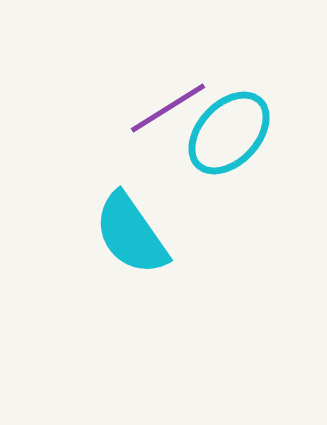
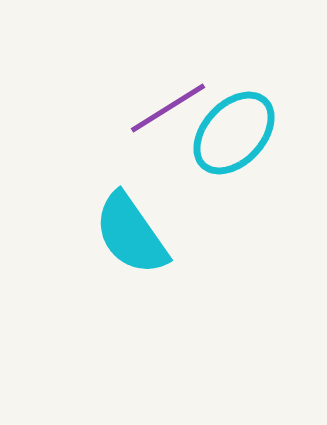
cyan ellipse: moved 5 px right
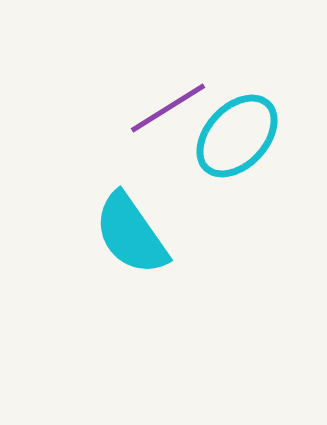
cyan ellipse: moved 3 px right, 3 px down
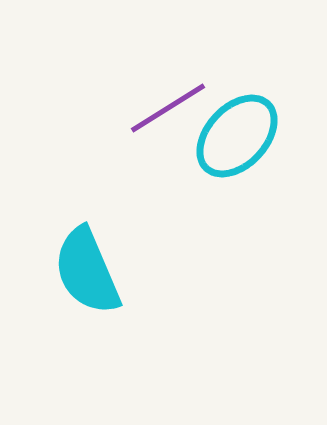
cyan semicircle: moved 44 px left, 37 px down; rotated 12 degrees clockwise
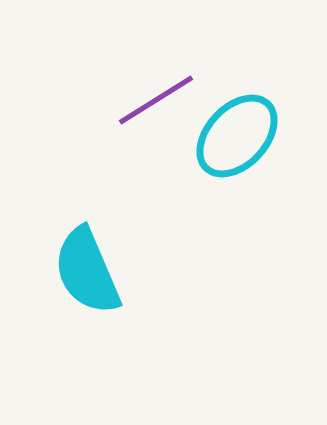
purple line: moved 12 px left, 8 px up
